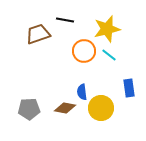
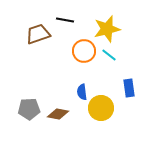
brown diamond: moved 7 px left, 6 px down
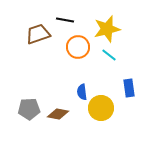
orange circle: moved 6 px left, 4 px up
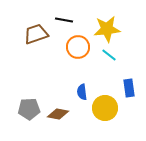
black line: moved 1 px left
yellow star: rotated 8 degrees clockwise
brown trapezoid: moved 2 px left
yellow circle: moved 4 px right
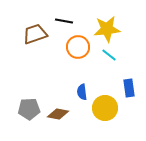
black line: moved 1 px down
brown trapezoid: moved 1 px left
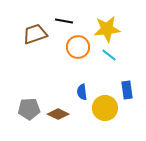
blue rectangle: moved 2 px left, 2 px down
brown diamond: rotated 15 degrees clockwise
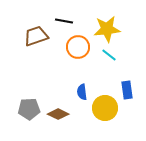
brown trapezoid: moved 1 px right, 2 px down
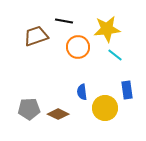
cyan line: moved 6 px right
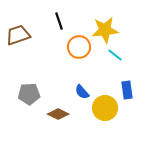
black line: moved 5 px left; rotated 60 degrees clockwise
yellow star: moved 2 px left, 1 px down
brown trapezoid: moved 18 px left, 1 px up
orange circle: moved 1 px right
blue semicircle: rotated 35 degrees counterclockwise
gray pentagon: moved 15 px up
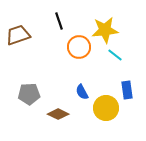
blue semicircle: rotated 14 degrees clockwise
yellow circle: moved 1 px right
